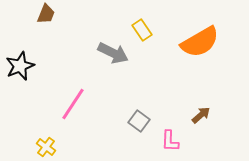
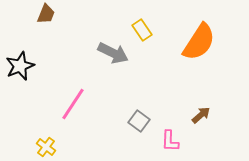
orange semicircle: moved 1 px left; rotated 27 degrees counterclockwise
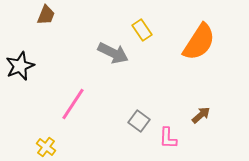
brown trapezoid: moved 1 px down
pink L-shape: moved 2 px left, 3 px up
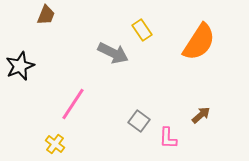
yellow cross: moved 9 px right, 3 px up
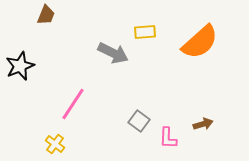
yellow rectangle: moved 3 px right, 2 px down; rotated 60 degrees counterclockwise
orange semicircle: moved 1 px right; rotated 15 degrees clockwise
brown arrow: moved 2 px right, 9 px down; rotated 24 degrees clockwise
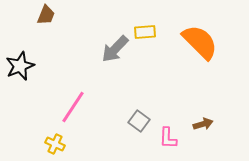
orange semicircle: rotated 93 degrees counterclockwise
gray arrow: moved 2 px right, 4 px up; rotated 108 degrees clockwise
pink line: moved 3 px down
yellow cross: rotated 12 degrees counterclockwise
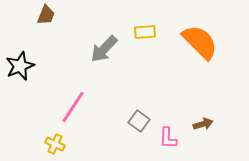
gray arrow: moved 11 px left
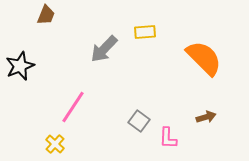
orange semicircle: moved 4 px right, 16 px down
brown arrow: moved 3 px right, 7 px up
yellow cross: rotated 18 degrees clockwise
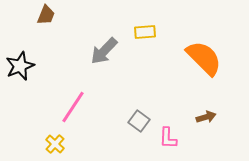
gray arrow: moved 2 px down
